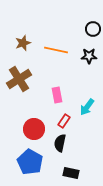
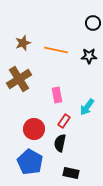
black circle: moved 6 px up
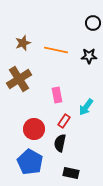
cyan arrow: moved 1 px left
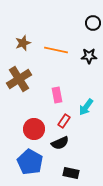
black semicircle: rotated 126 degrees counterclockwise
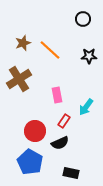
black circle: moved 10 px left, 4 px up
orange line: moved 6 px left; rotated 30 degrees clockwise
red circle: moved 1 px right, 2 px down
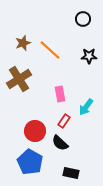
pink rectangle: moved 3 px right, 1 px up
black semicircle: rotated 66 degrees clockwise
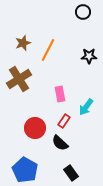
black circle: moved 7 px up
orange line: moved 2 px left; rotated 75 degrees clockwise
red circle: moved 3 px up
blue pentagon: moved 5 px left, 8 px down
black rectangle: rotated 42 degrees clockwise
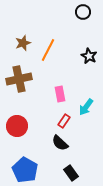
black star: rotated 28 degrees clockwise
brown cross: rotated 20 degrees clockwise
red circle: moved 18 px left, 2 px up
